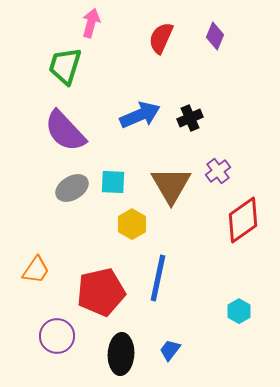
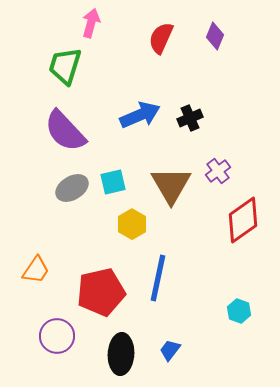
cyan square: rotated 16 degrees counterclockwise
cyan hexagon: rotated 10 degrees counterclockwise
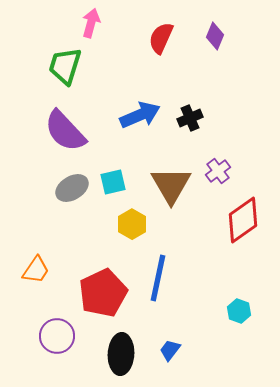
red pentagon: moved 2 px right, 1 px down; rotated 12 degrees counterclockwise
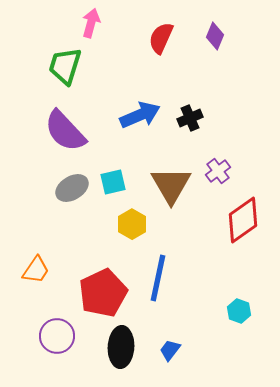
black ellipse: moved 7 px up
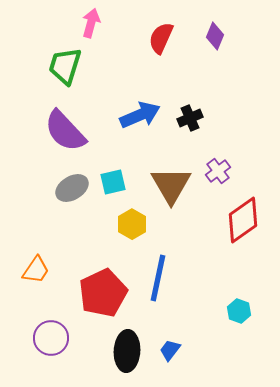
purple circle: moved 6 px left, 2 px down
black ellipse: moved 6 px right, 4 px down
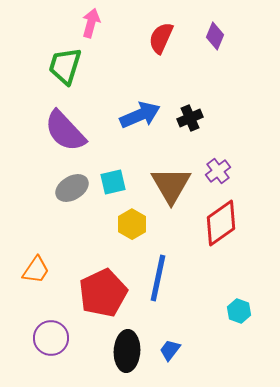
red diamond: moved 22 px left, 3 px down
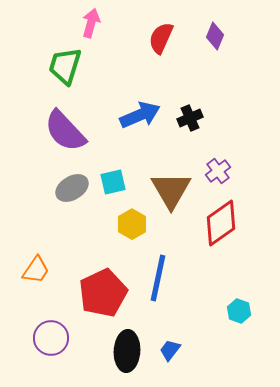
brown triangle: moved 5 px down
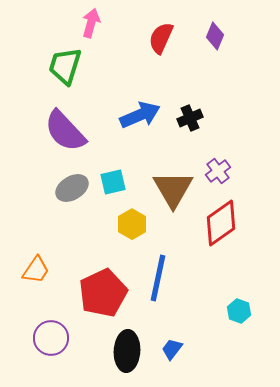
brown triangle: moved 2 px right, 1 px up
blue trapezoid: moved 2 px right, 1 px up
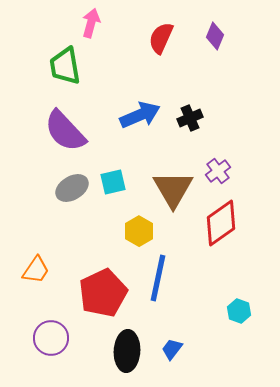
green trapezoid: rotated 27 degrees counterclockwise
yellow hexagon: moved 7 px right, 7 px down
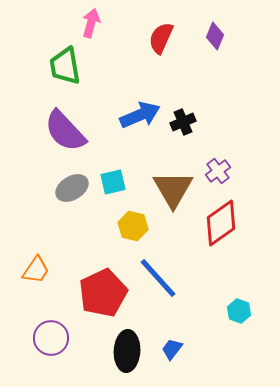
black cross: moved 7 px left, 4 px down
yellow hexagon: moved 6 px left, 5 px up; rotated 16 degrees counterclockwise
blue line: rotated 54 degrees counterclockwise
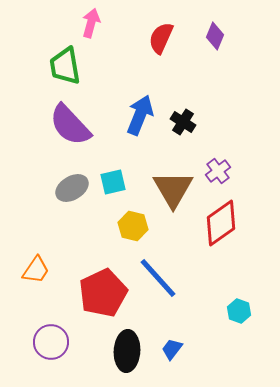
blue arrow: rotated 45 degrees counterclockwise
black cross: rotated 35 degrees counterclockwise
purple semicircle: moved 5 px right, 6 px up
purple circle: moved 4 px down
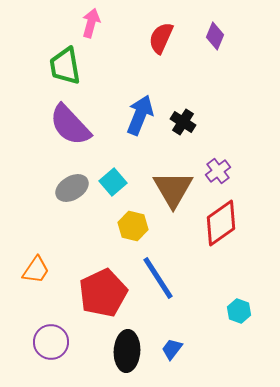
cyan square: rotated 28 degrees counterclockwise
blue line: rotated 9 degrees clockwise
